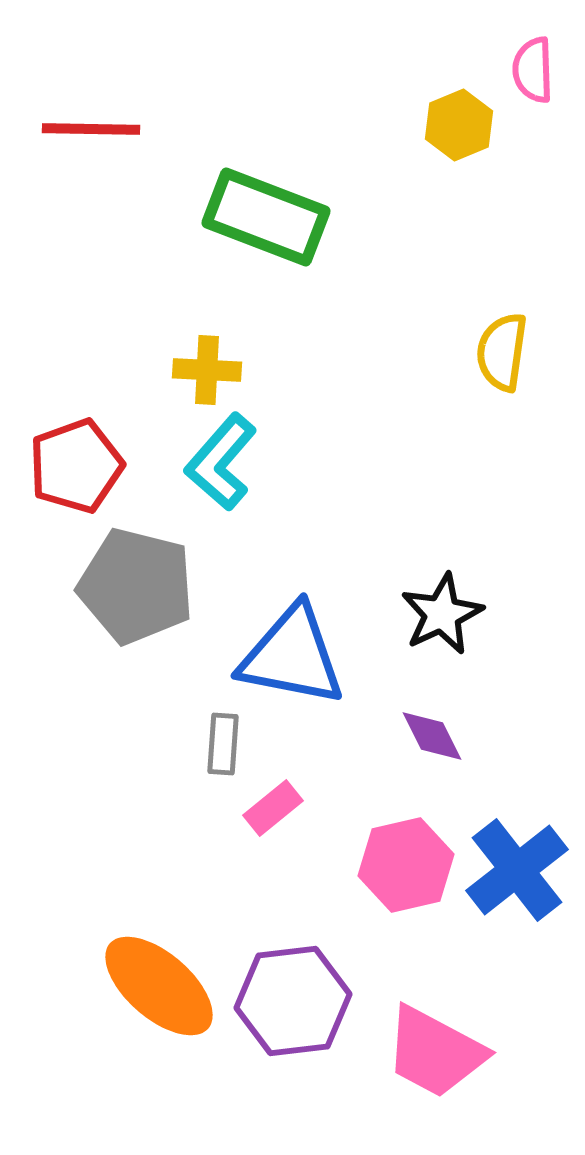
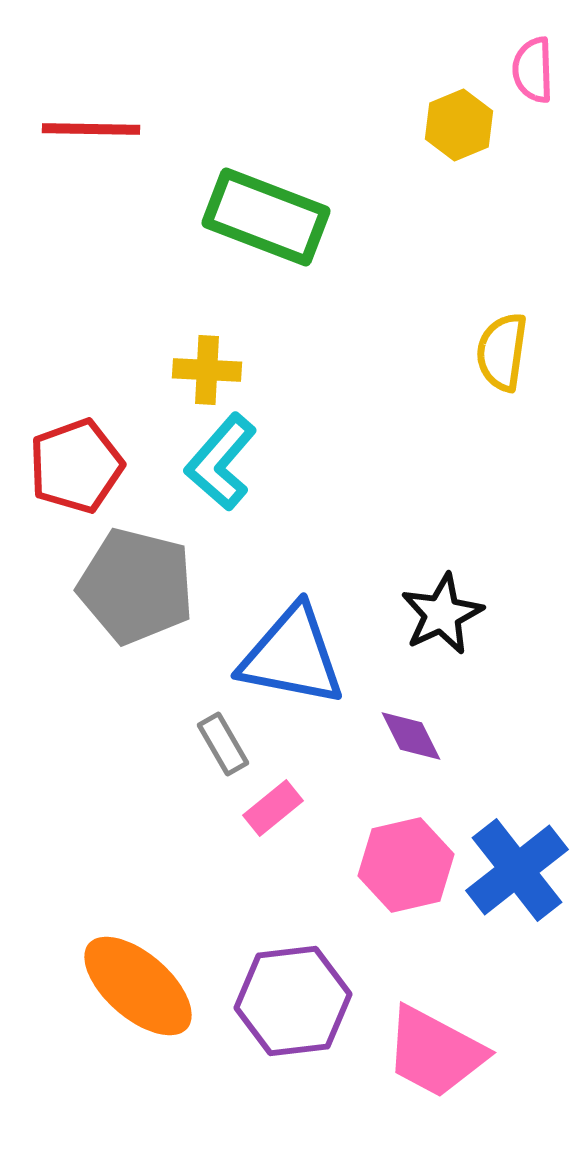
purple diamond: moved 21 px left
gray rectangle: rotated 34 degrees counterclockwise
orange ellipse: moved 21 px left
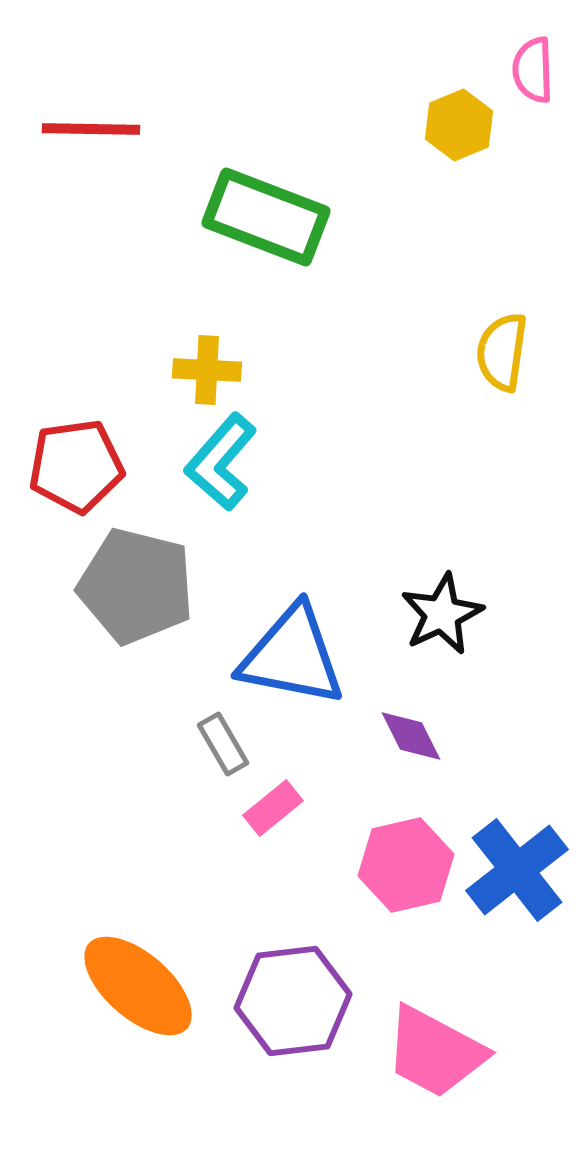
red pentagon: rotated 12 degrees clockwise
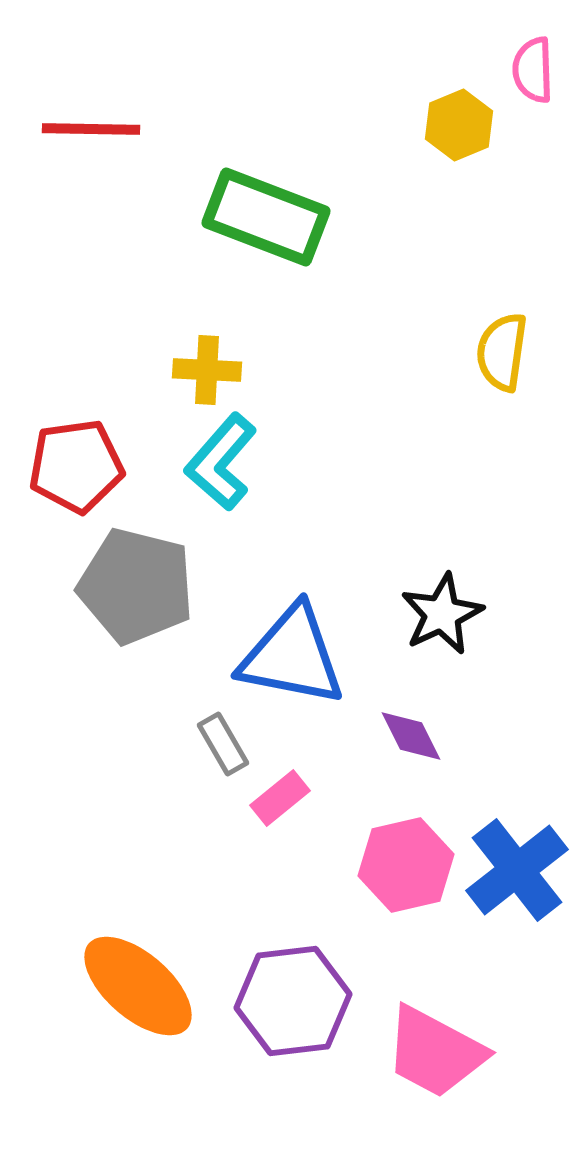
pink rectangle: moved 7 px right, 10 px up
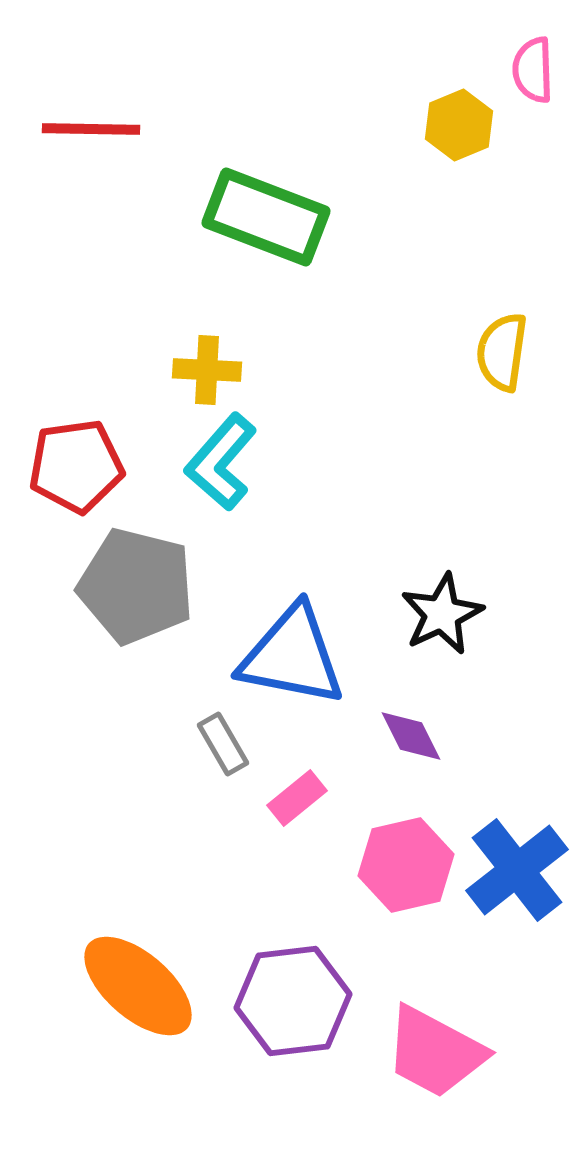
pink rectangle: moved 17 px right
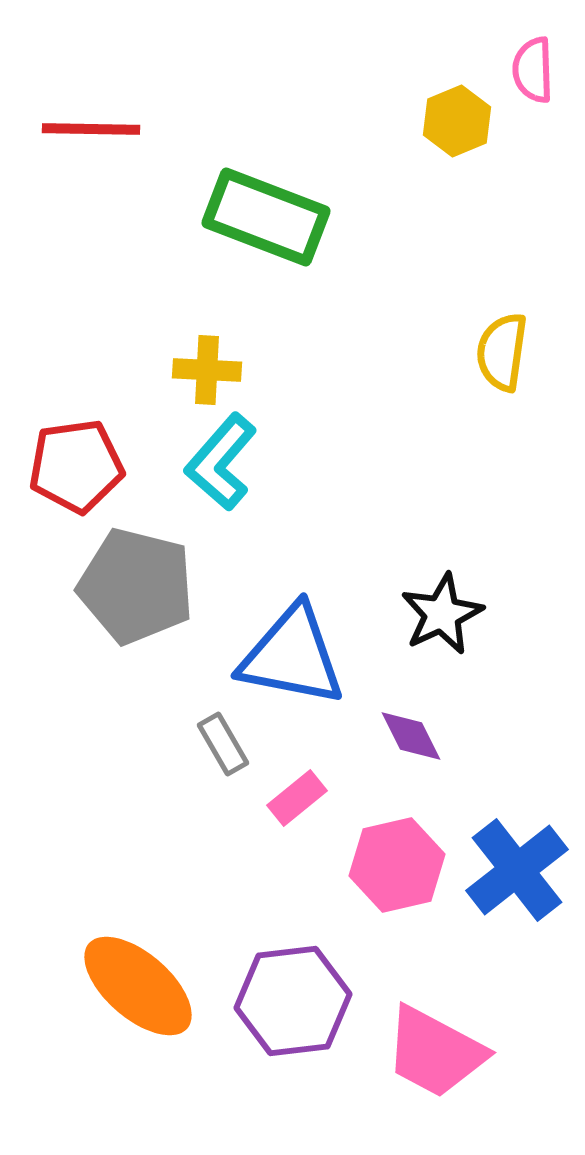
yellow hexagon: moved 2 px left, 4 px up
pink hexagon: moved 9 px left
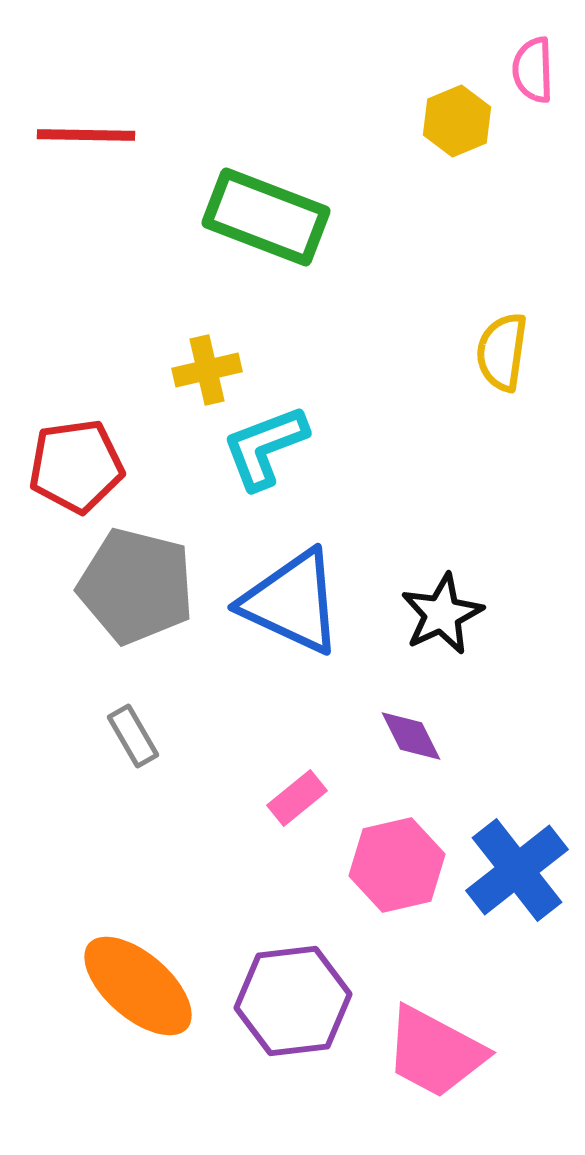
red line: moved 5 px left, 6 px down
yellow cross: rotated 16 degrees counterclockwise
cyan L-shape: moved 44 px right, 15 px up; rotated 28 degrees clockwise
blue triangle: moved 54 px up; rotated 14 degrees clockwise
gray rectangle: moved 90 px left, 8 px up
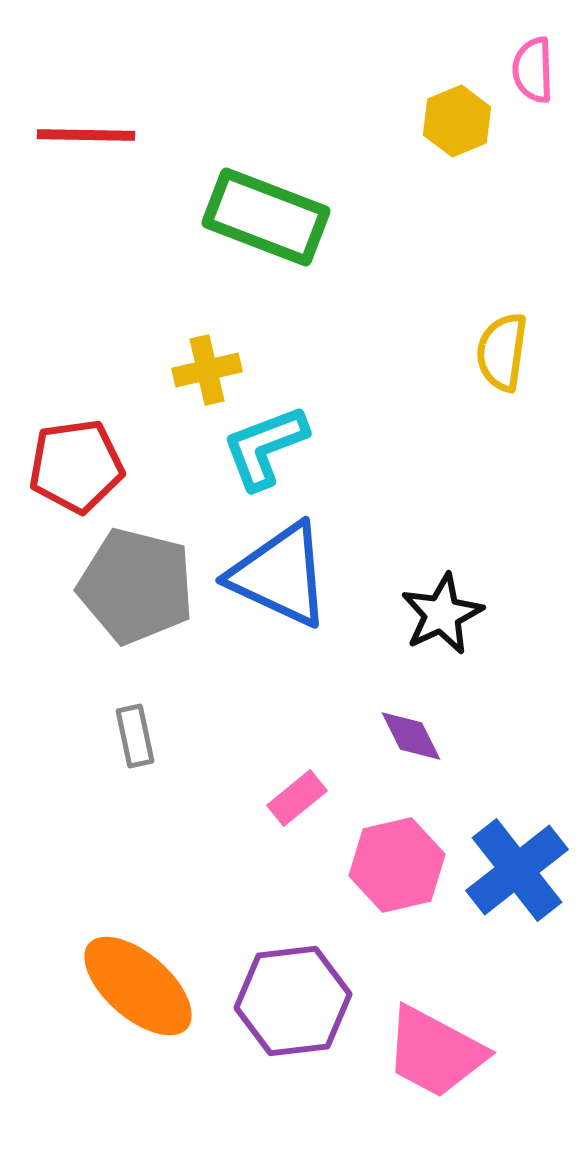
blue triangle: moved 12 px left, 27 px up
gray rectangle: moved 2 px right; rotated 18 degrees clockwise
